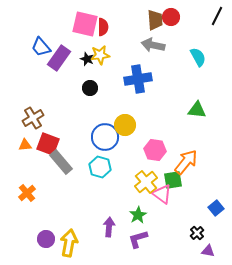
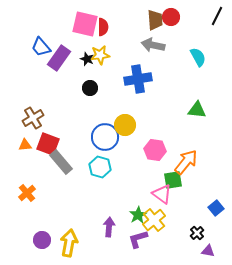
yellow cross: moved 8 px right, 38 px down
purple circle: moved 4 px left, 1 px down
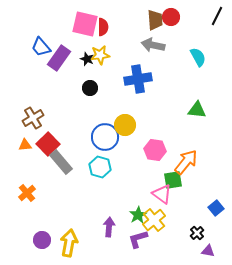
red square: rotated 25 degrees clockwise
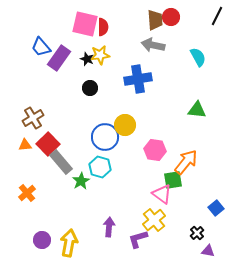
green star: moved 57 px left, 34 px up
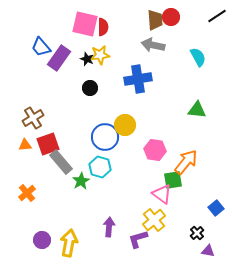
black line: rotated 30 degrees clockwise
red square: rotated 25 degrees clockwise
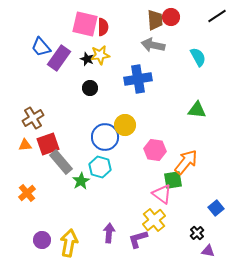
purple arrow: moved 6 px down
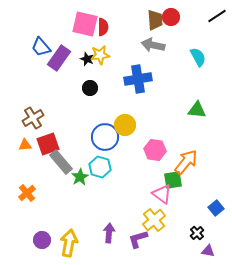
green star: moved 1 px left, 4 px up
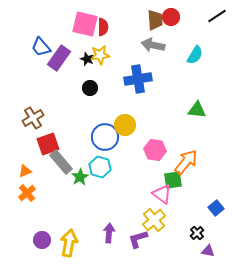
cyan semicircle: moved 3 px left, 2 px up; rotated 60 degrees clockwise
orange triangle: moved 26 px down; rotated 16 degrees counterclockwise
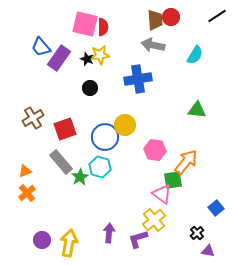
red square: moved 17 px right, 15 px up
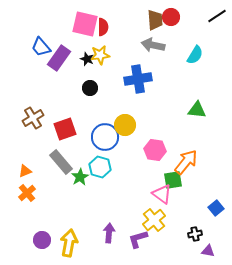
black cross: moved 2 px left, 1 px down; rotated 32 degrees clockwise
